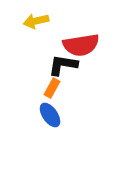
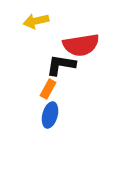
black L-shape: moved 2 px left
orange rectangle: moved 4 px left, 1 px down
blue ellipse: rotated 50 degrees clockwise
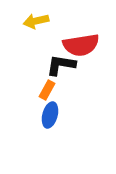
orange rectangle: moved 1 px left, 1 px down
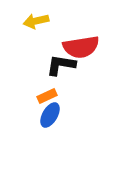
red semicircle: moved 2 px down
orange rectangle: moved 6 px down; rotated 36 degrees clockwise
blue ellipse: rotated 15 degrees clockwise
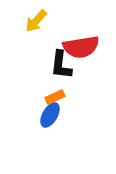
yellow arrow: rotated 35 degrees counterclockwise
black L-shape: rotated 92 degrees counterclockwise
orange rectangle: moved 8 px right, 1 px down
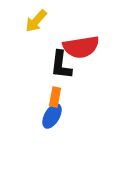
orange rectangle: rotated 54 degrees counterclockwise
blue ellipse: moved 2 px right, 1 px down
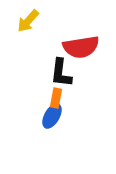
yellow arrow: moved 8 px left
black L-shape: moved 8 px down
orange rectangle: moved 1 px right, 1 px down
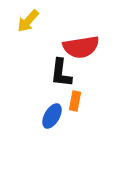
orange rectangle: moved 19 px right, 3 px down
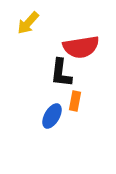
yellow arrow: moved 2 px down
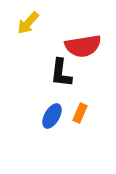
red semicircle: moved 2 px right, 1 px up
orange rectangle: moved 5 px right, 12 px down; rotated 12 degrees clockwise
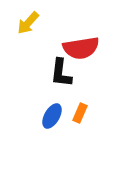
red semicircle: moved 2 px left, 2 px down
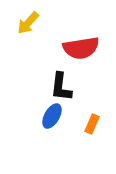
black L-shape: moved 14 px down
orange rectangle: moved 12 px right, 11 px down
